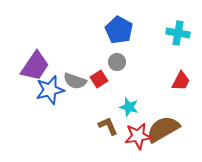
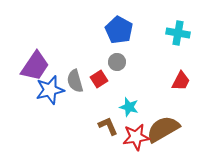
gray semicircle: rotated 55 degrees clockwise
red star: moved 2 px left, 1 px down
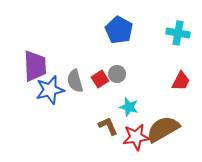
gray circle: moved 12 px down
purple trapezoid: rotated 36 degrees counterclockwise
red square: moved 1 px right
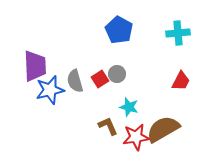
cyan cross: rotated 15 degrees counterclockwise
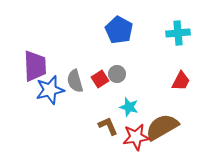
brown semicircle: moved 1 px left, 2 px up
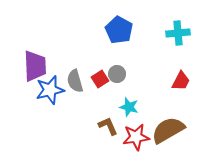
brown semicircle: moved 6 px right, 3 px down
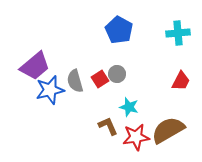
purple trapezoid: rotated 52 degrees clockwise
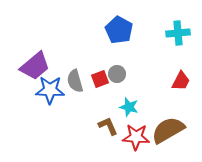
red square: rotated 12 degrees clockwise
blue star: rotated 16 degrees clockwise
red star: rotated 12 degrees clockwise
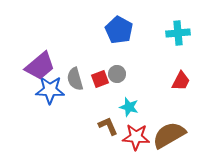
purple trapezoid: moved 5 px right
gray semicircle: moved 2 px up
brown semicircle: moved 1 px right, 5 px down
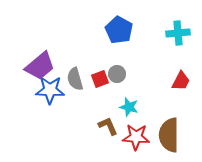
brown semicircle: rotated 60 degrees counterclockwise
